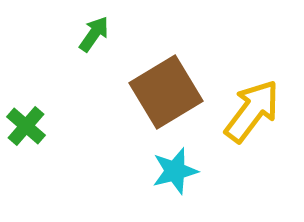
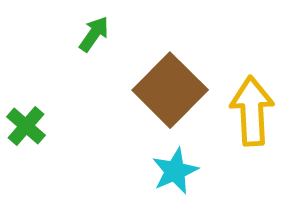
brown square: moved 4 px right, 2 px up; rotated 14 degrees counterclockwise
yellow arrow: rotated 40 degrees counterclockwise
cyan star: rotated 9 degrees counterclockwise
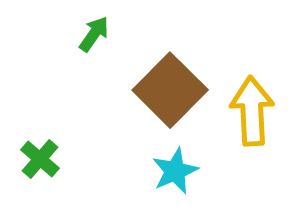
green cross: moved 14 px right, 33 px down
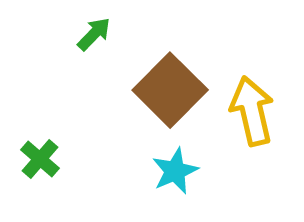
green arrow: rotated 9 degrees clockwise
yellow arrow: rotated 10 degrees counterclockwise
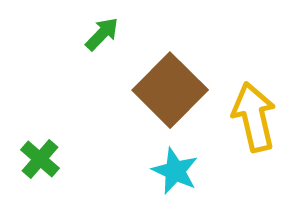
green arrow: moved 8 px right
yellow arrow: moved 2 px right, 6 px down
cyan star: rotated 24 degrees counterclockwise
